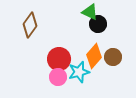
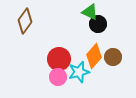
brown diamond: moved 5 px left, 4 px up
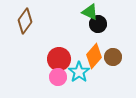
cyan star: rotated 20 degrees counterclockwise
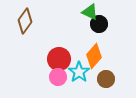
black circle: moved 1 px right
brown circle: moved 7 px left, 22 px down
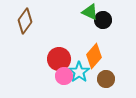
black circle: moved 4 px right, 4 px up
pink circle: moved 6 px right, 1 px up
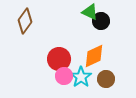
black circle: moved 2 px left, 1 px down
orange diamond: rotated 25 degrees clockwise
cyan star: moved 2 px right, 5 px down
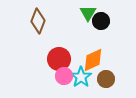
green triangle: moved 2 px left, 1 px down; rotated 36 degrees clockwise
brown diamond: moved 13 px right; rotated 15 degrees counterclockwise
orange diamond: moved 1 px left, 4 px down
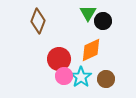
black circle: moved 2 px right
orange diamond: moved 2 px left, 10 px up
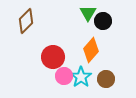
brown diamond: moved 12 px left; rotated 25 degrees clockwise
orange diamond: rotated 25 degrees counterclockwise
red circle: moved 6 px left, 2 px up
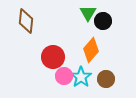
brown diamond: rotated 40 degrees counterclockwise
